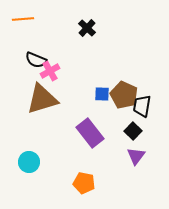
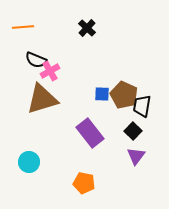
orange line: moved 8 px down
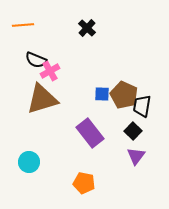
orange line: moved 2 px up
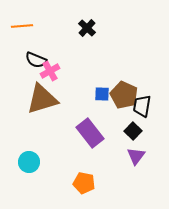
orange line: moved 1 px left, 1 px down
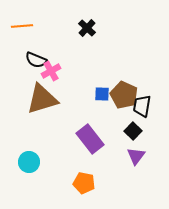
pink cross: moved 1 px right
purple rectangle: moved 6 px down
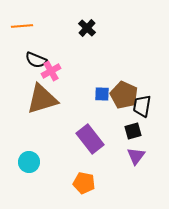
black square: rotated 30 degrees clockwise
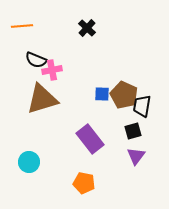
pink cross: moved 1 px right, 1 px up; rotated 18 degrees clockwise
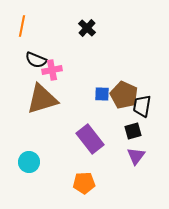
orange line: rotated 75 degrees counterclockwise
orange pentagon: rotated 15 degrees counterclockwise
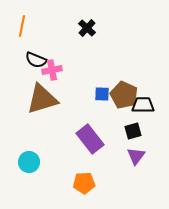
black trapezoid: moved 1 px right, 1 px up; rotated 80 degrees clockwise
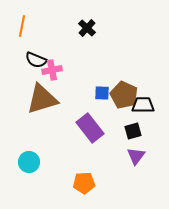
blue square: moved 1 px up
purple rectangle: moved 11 px up
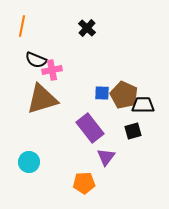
purple triangle: moved 30 px left, 1 px down
